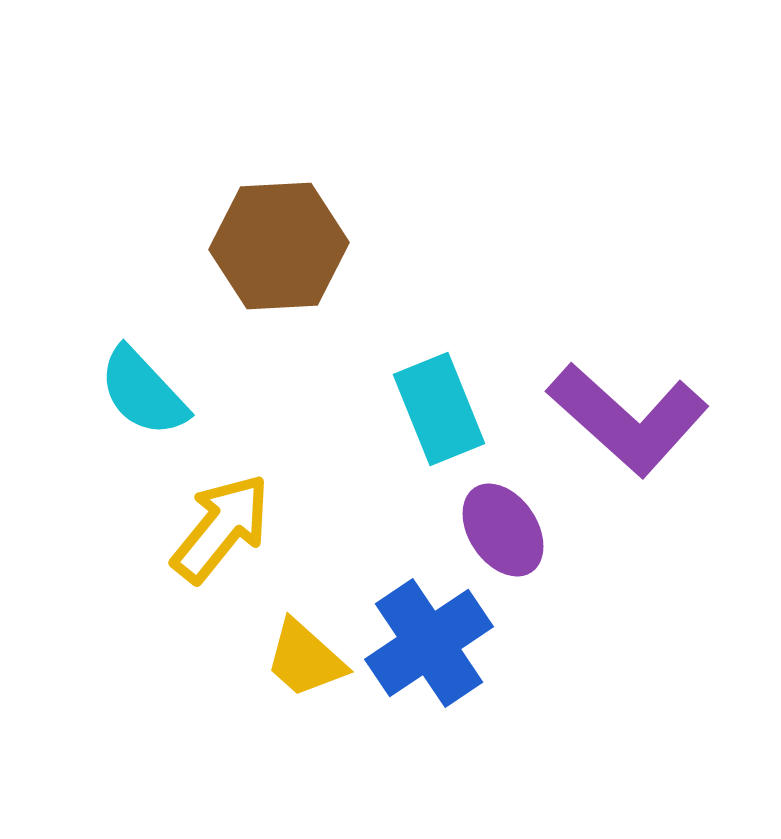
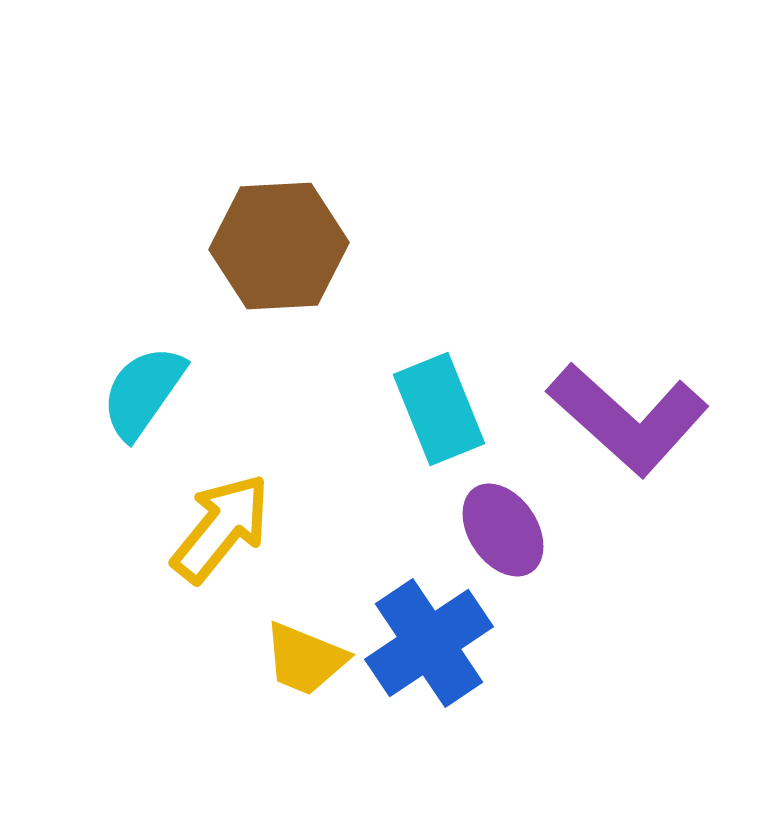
cyan semicircle: rotated 78 degrees clockwise
yellow trapezoid: rotated 20 degrees counterclockwise
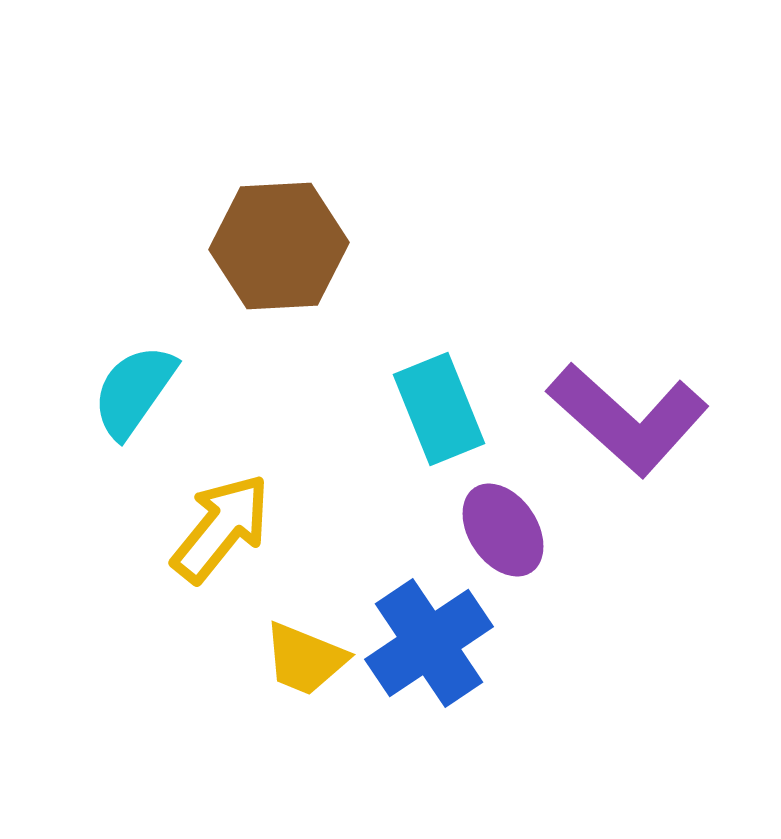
cyan semicircle: moved 9 px left, 1 px up
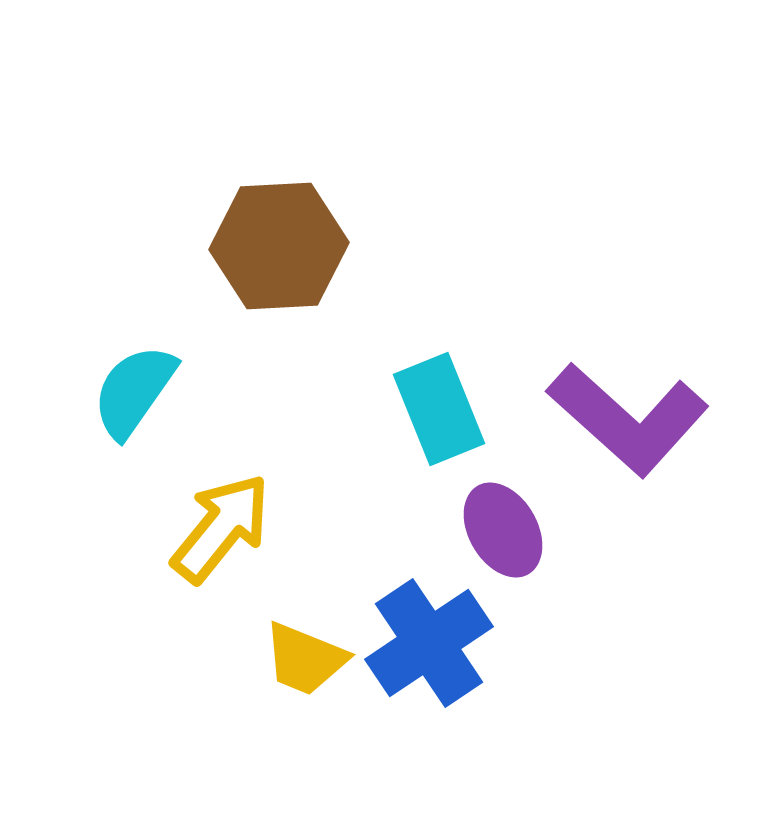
purple ellipse: rotated 4 degrees clockwise
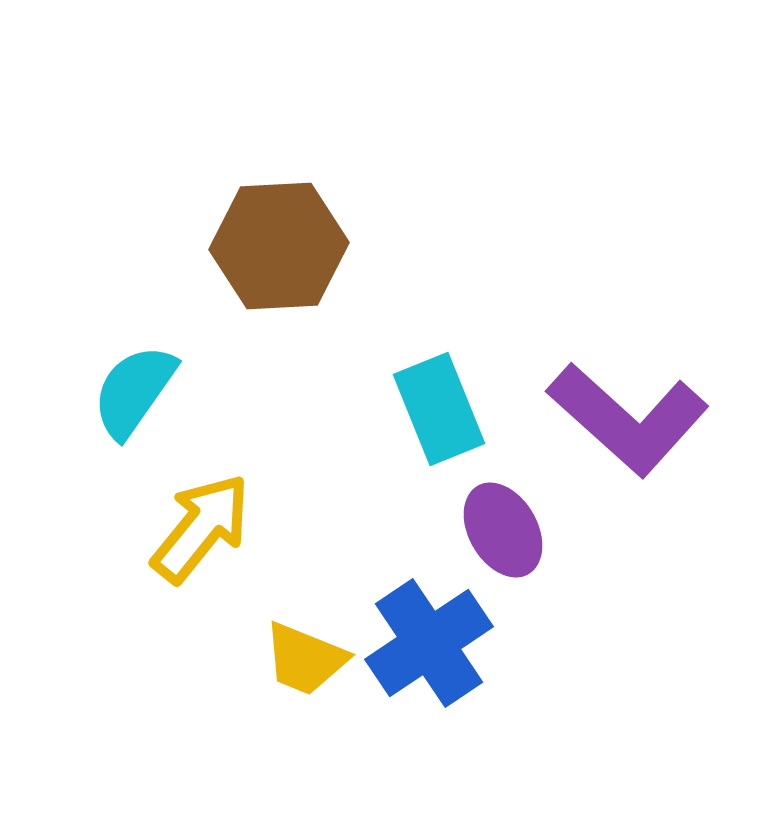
yellow arrow: moved 20 px left
